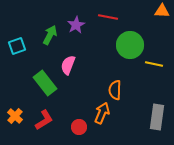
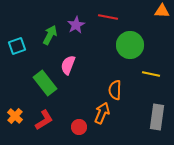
yellow line: moved 3 px left, 10 px down
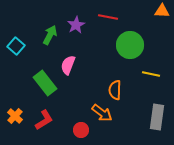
cyan square: moved 1 px left; rotated 30 degrees counterclockwise
orange arrow: rotated 105 degrees clockwise
red circle: moved 2 px right, 3 px down
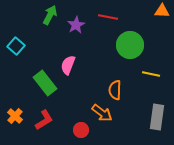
green arrow: moved 20 px up
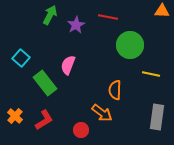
cyan square: moved 5 px right, 12 px down
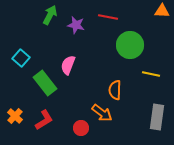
purple star: rotated 30 degrees counterclockwise
red circle: moved 2 px up
